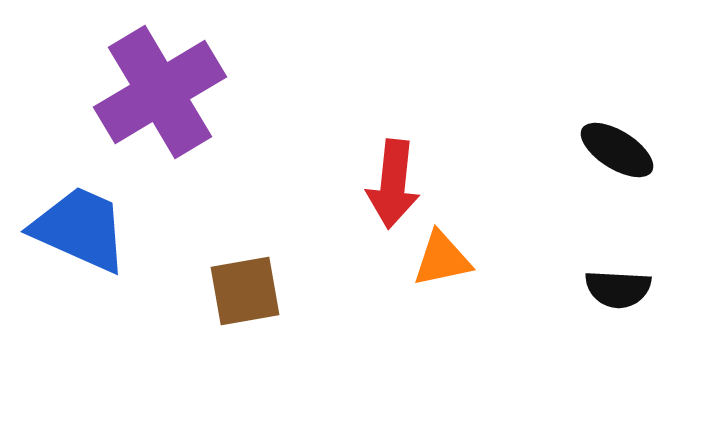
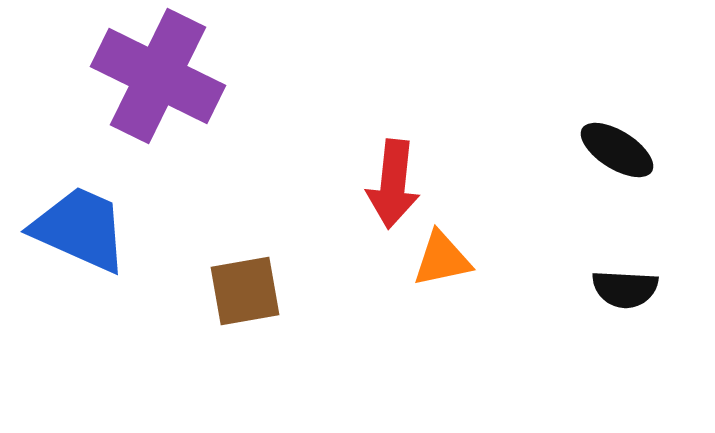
purple cross: moved 2 px left, 16 px up; rotated 33 degrees counterclockwise
black semicircle: moved 7 px right
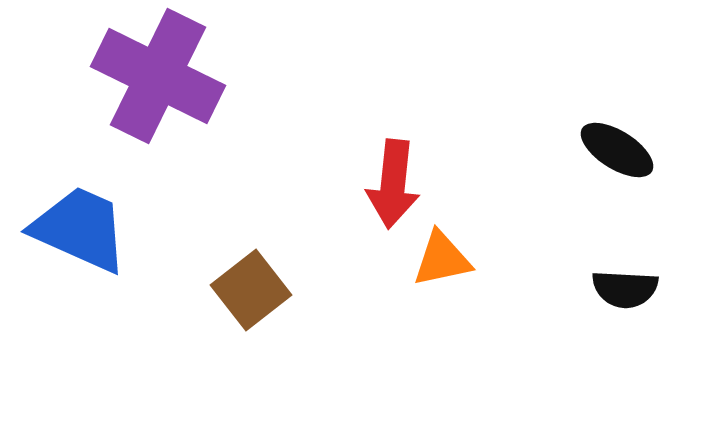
brown square: moved 6 px right, 1 px up; rotated 28 degrees counterclockwise
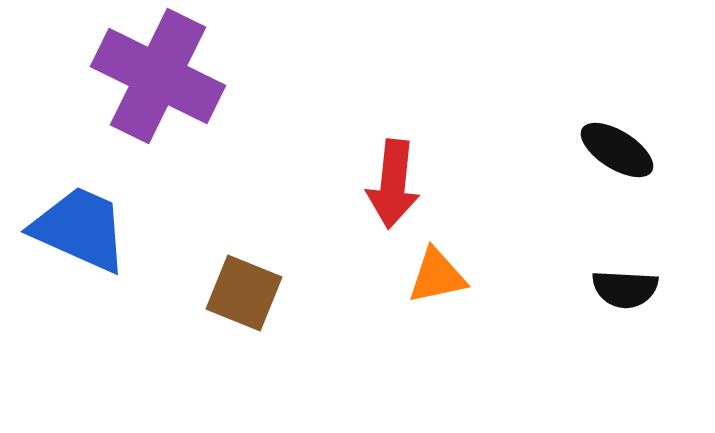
orange triangle: moved 5 px left, 17 px down
brown square: moved 7 px left, 3 px down; rotated 30 degrees counterclockwise
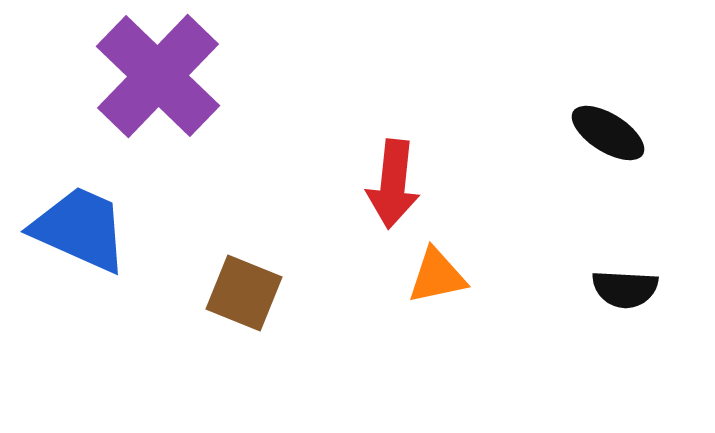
purple cross: rotated 18 degrees clockwise
black ellipse: moved 9 px left, 17 px up
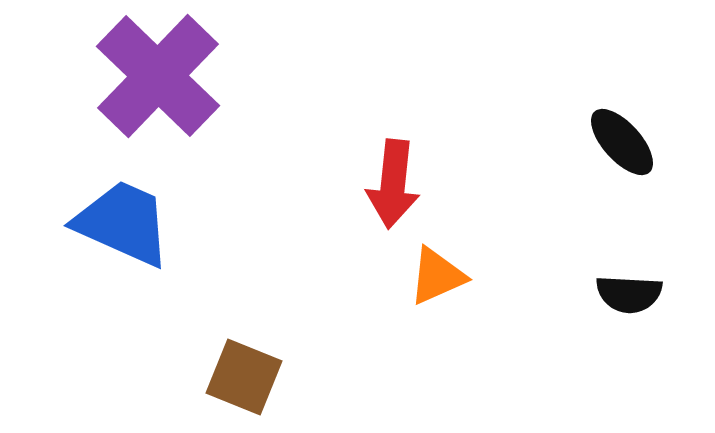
black ellipse: moved 14 px right, 9 px down; rotated 16 degrees clockwise
blue trapezoid: moved 43 px right, 6 px up
orange triangle: rotated 12 degrees counterclockwise
black semicircle: moved 4 px right, 5 px down
brown square: moved 84 px down
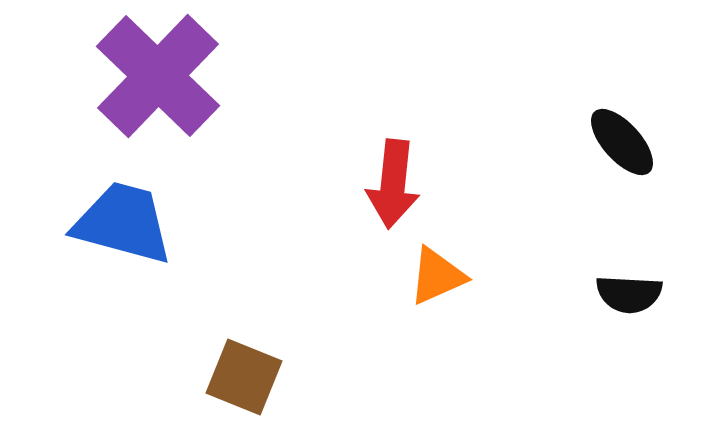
blue trapezoid: rotated 9 degrees counterclockwise
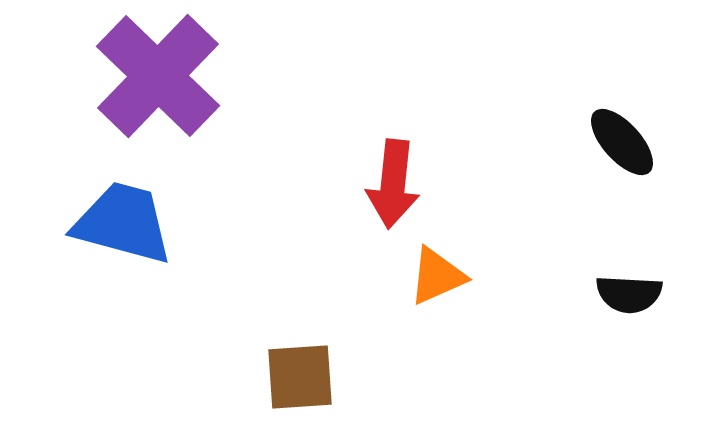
brown square: moved 56 px right; rotated 26 degrees counterclockwise
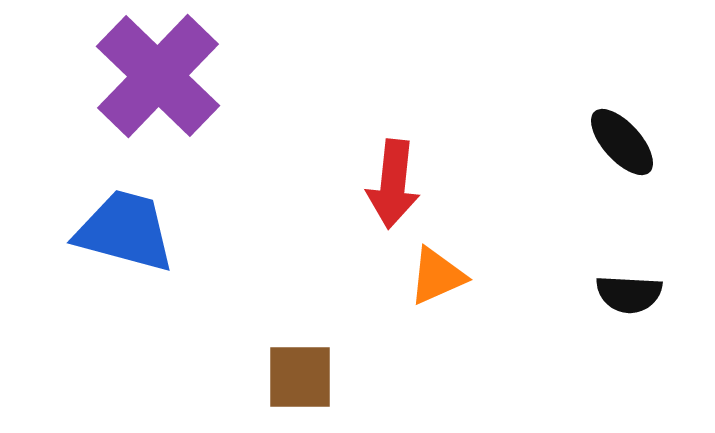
blue trapezoid: moved 2 px right, 8 px down
brown square: rotated 4 degrees clockwise
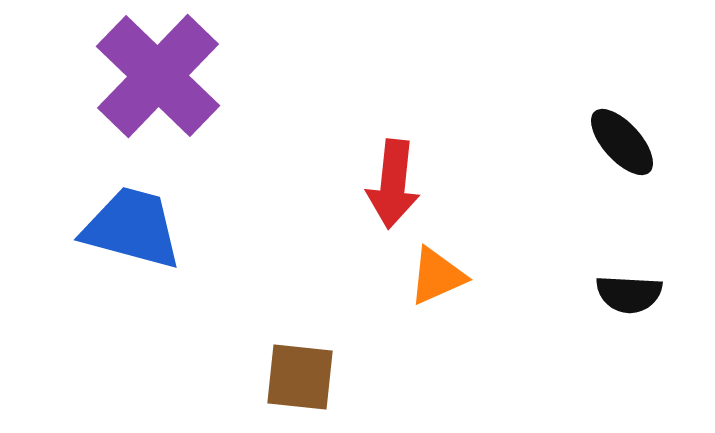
blue trapezoid: moved 7 px right, 3 px up
brown square: rotated 6 degrees clockwise
